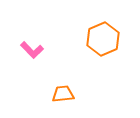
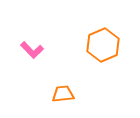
orange hexagon: moved 6 px down
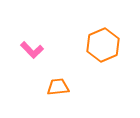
orange trapezoid: moved 5 px left, 7 px up
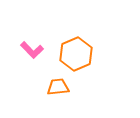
orange hexagon: moved 27 px left, 9 px down
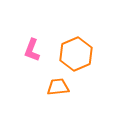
pink L-shape: rotated 65 degrees clockwise
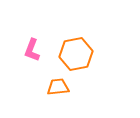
orange hexagon: rotated 12 degrees clockwise
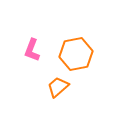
orange trapezoid: rotated 35 degrees counterclockwise
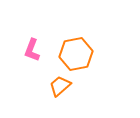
orange trapezoid: moved 2 px right, 1 px up
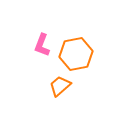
pink L-shape: moved 10 px right, 5 px up
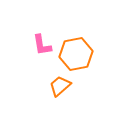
pink L-shape: rotated 30 degrees counterclockwise
